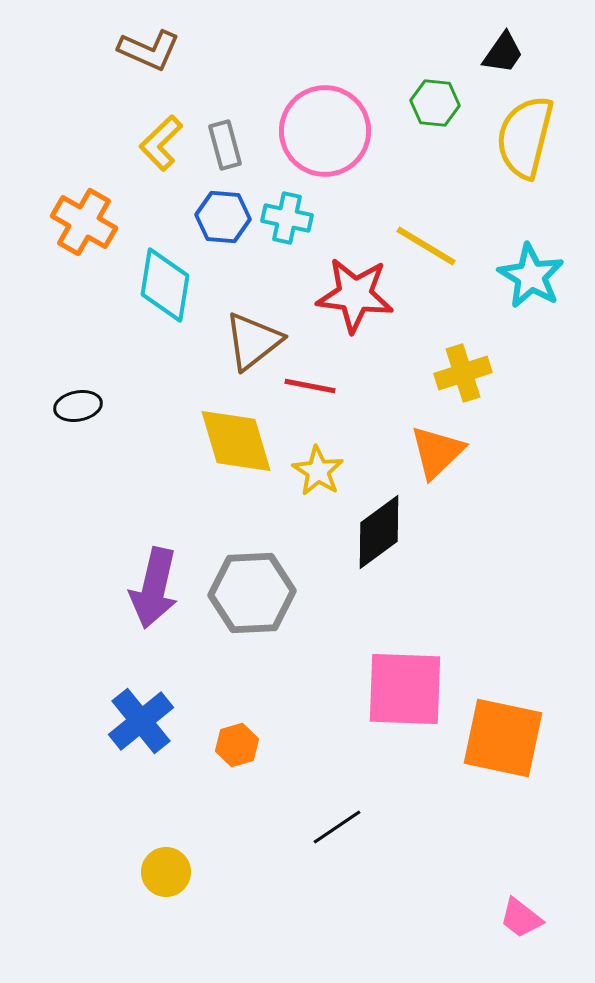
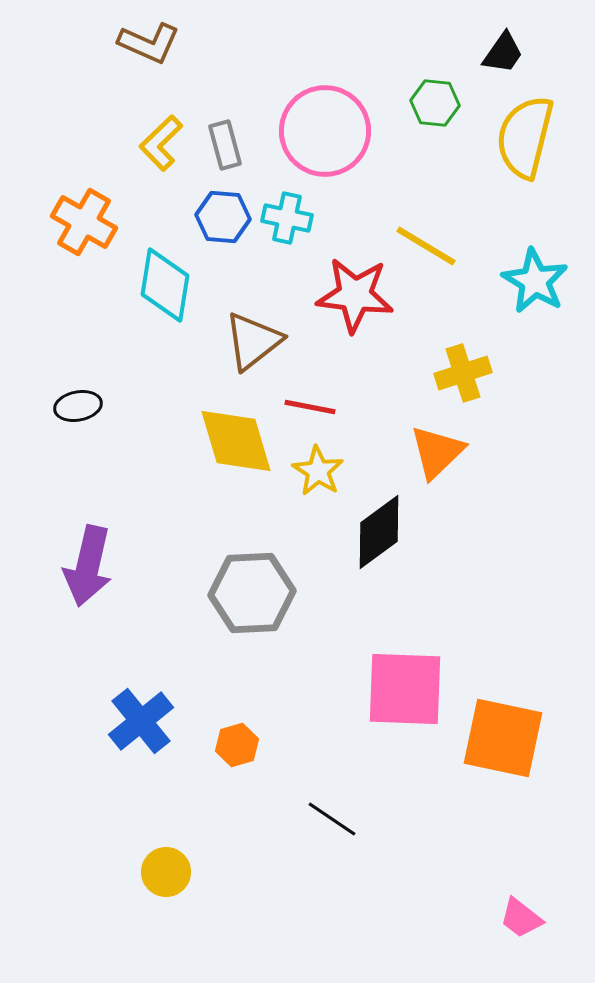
brown L-shape: moved 7 px up
cyan star: moved 4 px right, 5 px down
red line: moved 21 px down
purple arrow: moved 66 px left, 22 px up
black line: moved 5 px left, 8 px up; rotated 68 degrees clockwise
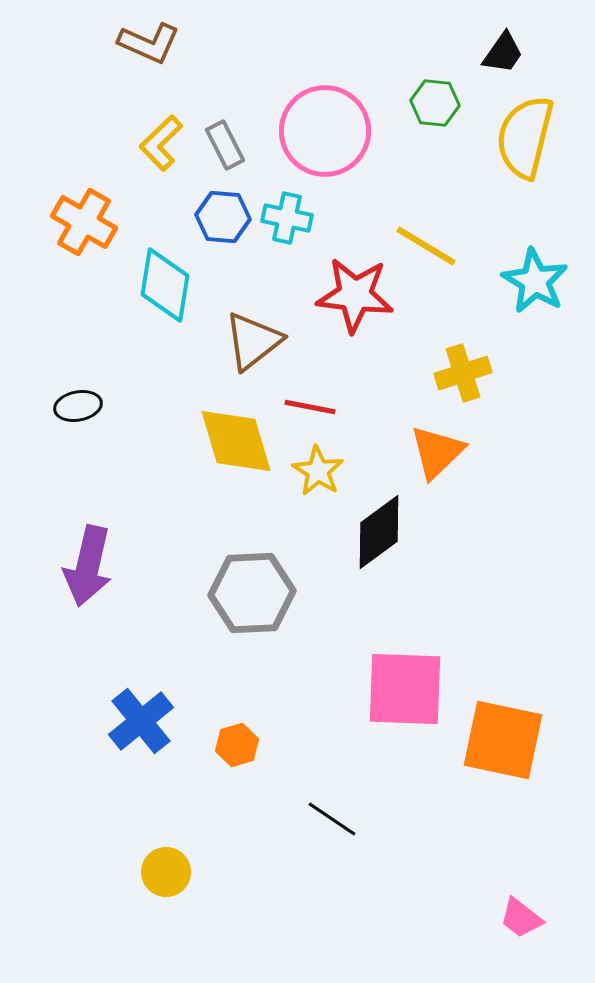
gray rectangle: rotated 12 degrees counterclockwise
orange square: moved 2 px down
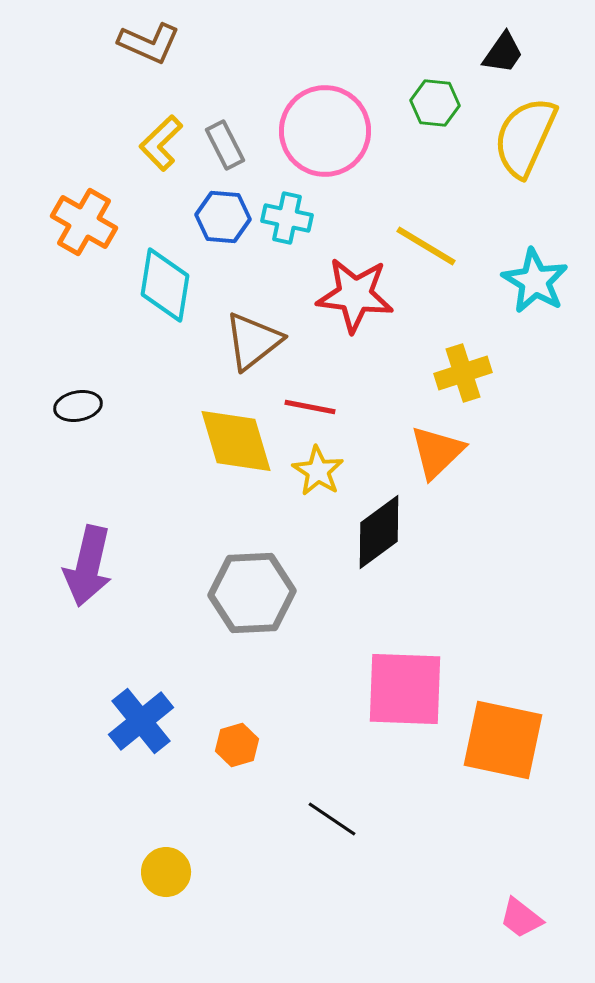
yellow semicircle: rotated 10 degrees clockwise
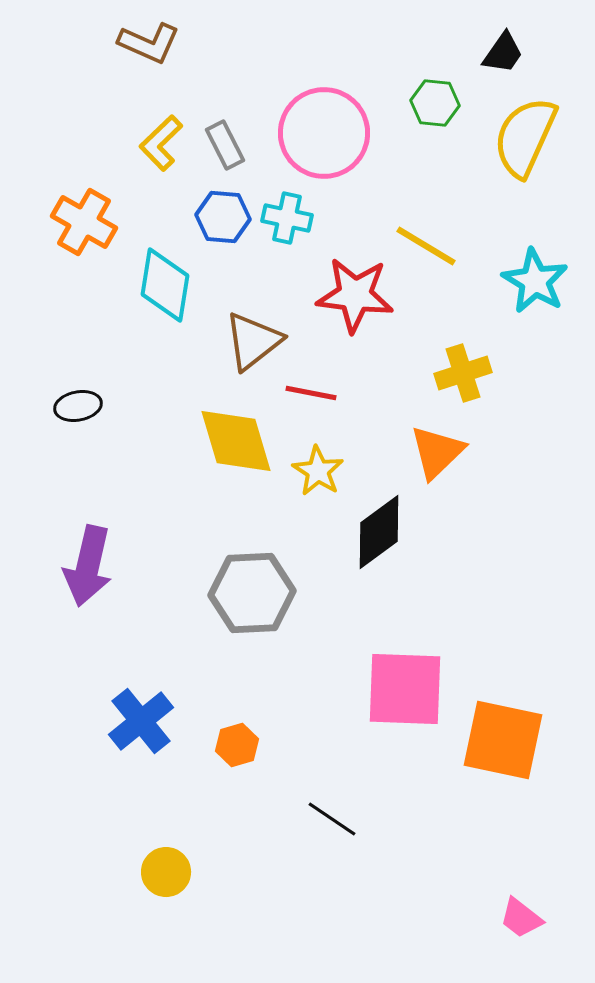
pink circle: moved 1 px left, 2 px down
red line: moved 1 px right, 14 px up
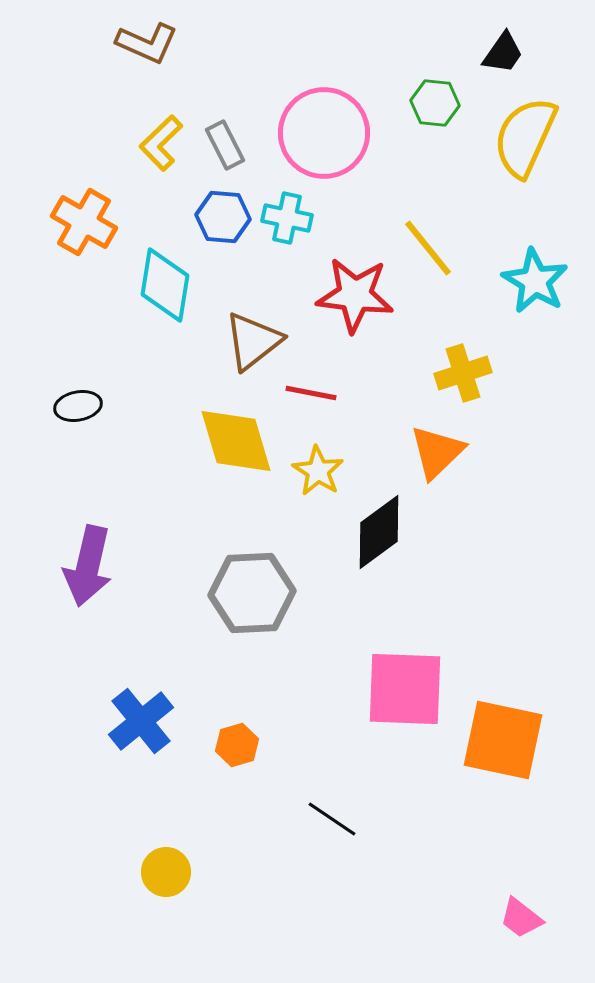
brown L-shape: moved 2 px left
yellow line: moved 2 px right, 2 px down; rotated 20 degrees clockwise
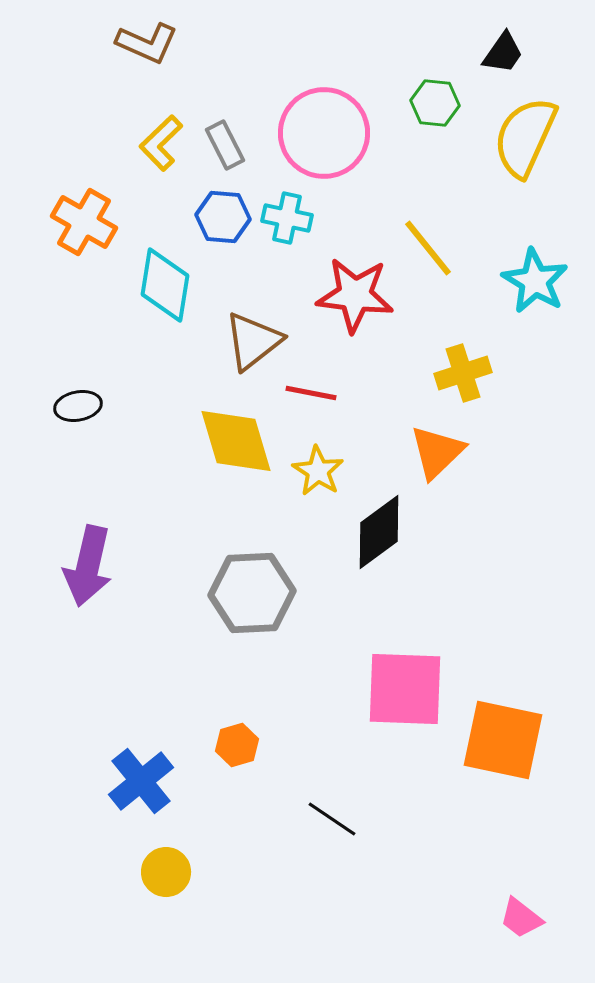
blue cross: moved 60 px down
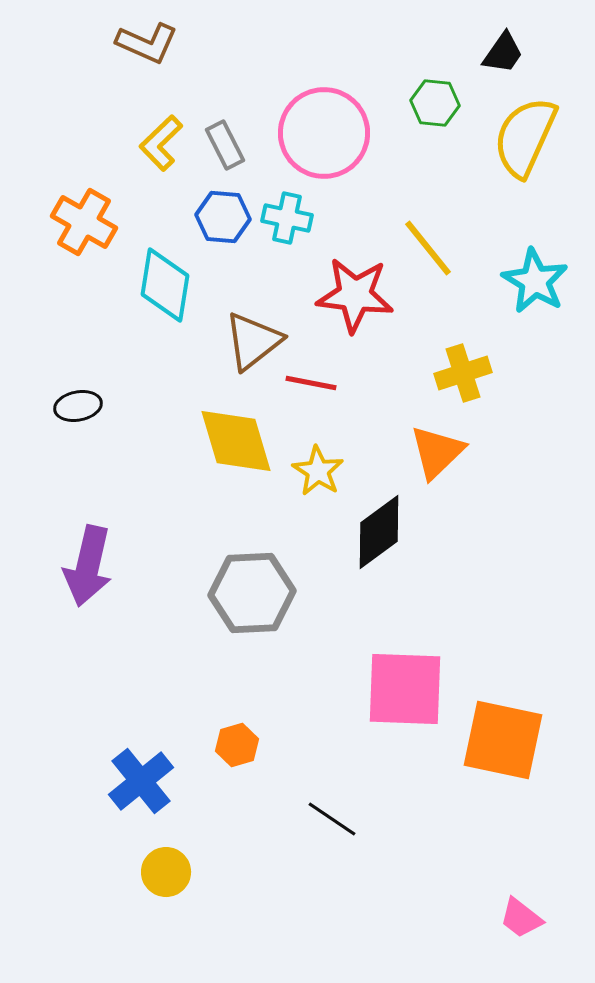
red line: moved 10 px up
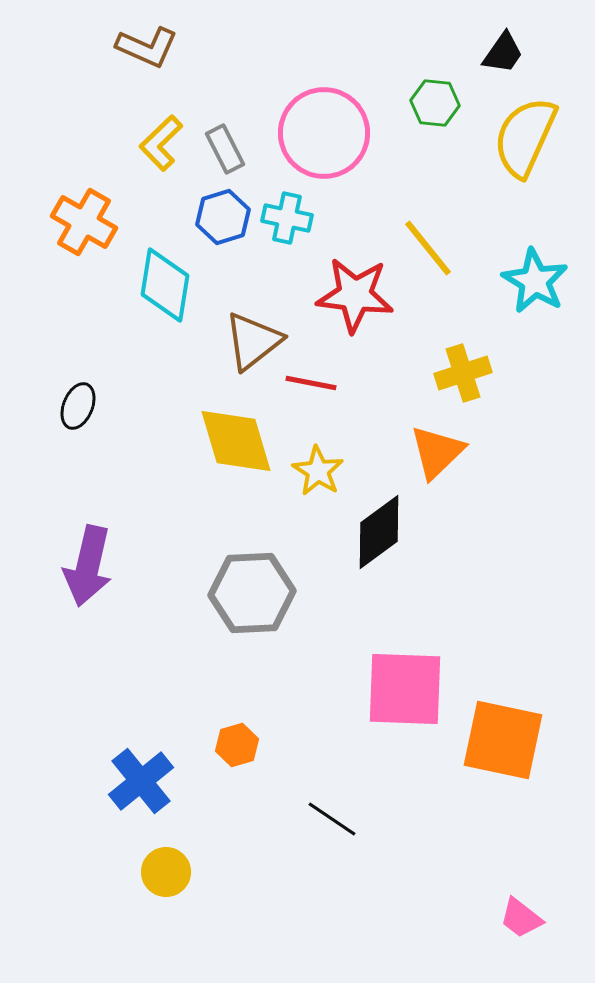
brown L-shape: moved 4 px down
gray rectangle: moved 4 px down
blue hexagon: rotated 22 degrees counterclockwise
black ellipse: rotated 57 degrees counterclockwise
